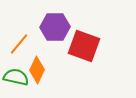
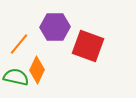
red square: moved 4 px right
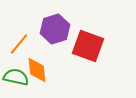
purple hexagon: moved 2 px down; rotated 16 degrees counterclockwise
orange diamond: rotated 32 degrees counterclockwise
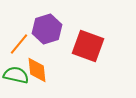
purple hexagon: moved 8 px left
green semicircle: moved 2 px up
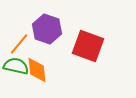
purple hexagon: rotated 24 degrees counterclockwise
green semicircle: moved 9 px up
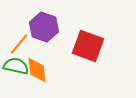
purple hexagon: moved 3 px left, 2 px up
